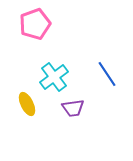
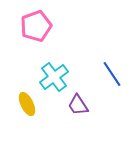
pink pentagon: moved 1 px right, 2 px down
blue line: moved 5 px right
purple trapezoid: moved 5 px right, 3 px up; rotated 65 degrees clockwise
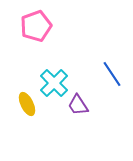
cyan cross: moved 6 px down; rotated 8 degrees counterclockwise
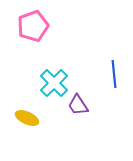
pink pentagon: moved 3 px left
blue line: moved 2 px right; rotated 28 degrees clockwise
yellow ellipse: moved 14 px down; rotated 40 degrees counterclockwise
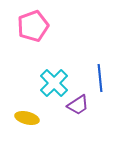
blue line: moved 14 px left, 4 px down
purple trapezoid: rotated 90 degrees counterclockwise
yellow ellipse: rotated 10 degrees counterclockwise
